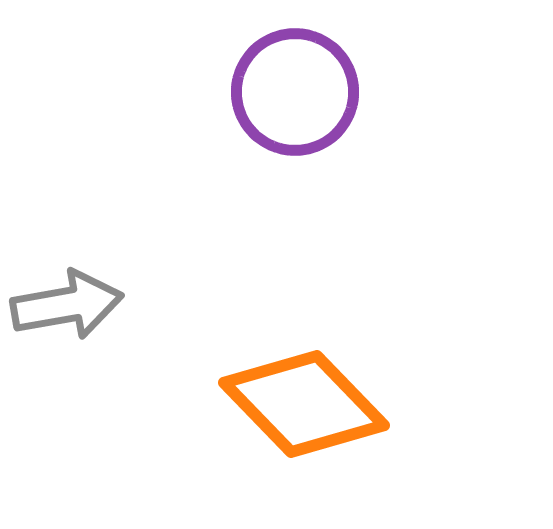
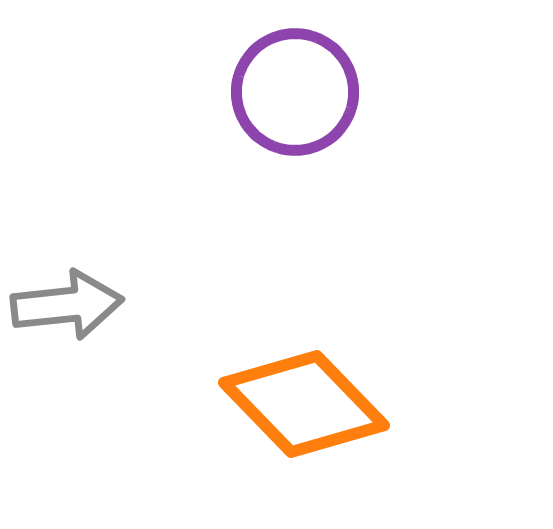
gray arrow: rotated 4 degrees clockwise
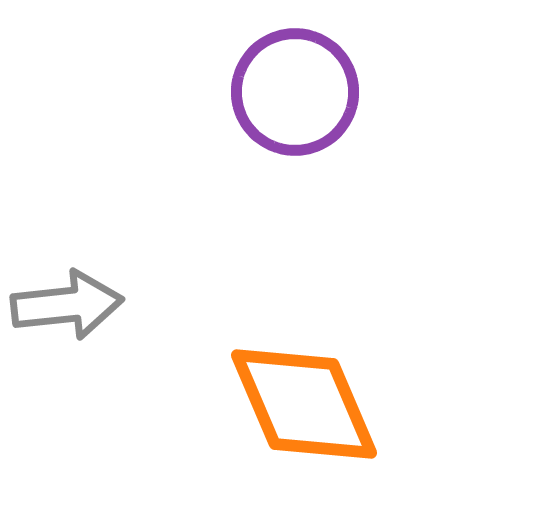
orange diamond: rotated 21 degrees clockwise
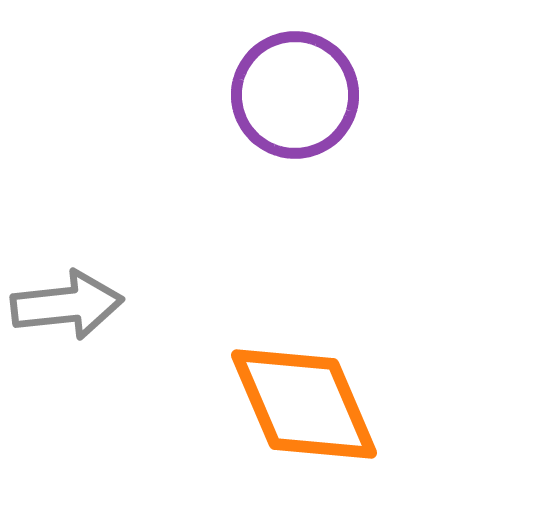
purple circle: moved 3 px down
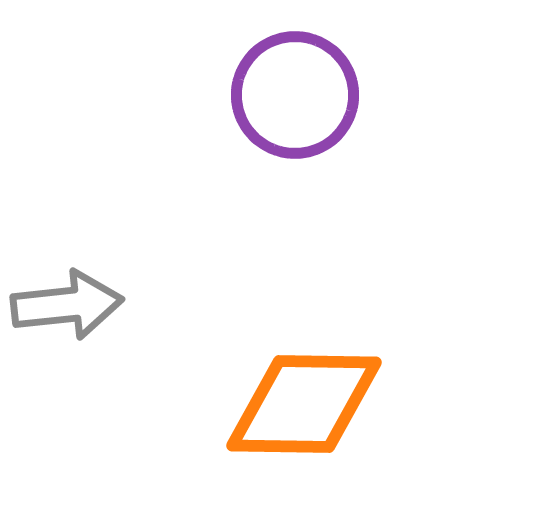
orange diamond: rotated 66 degrees counterclockwise
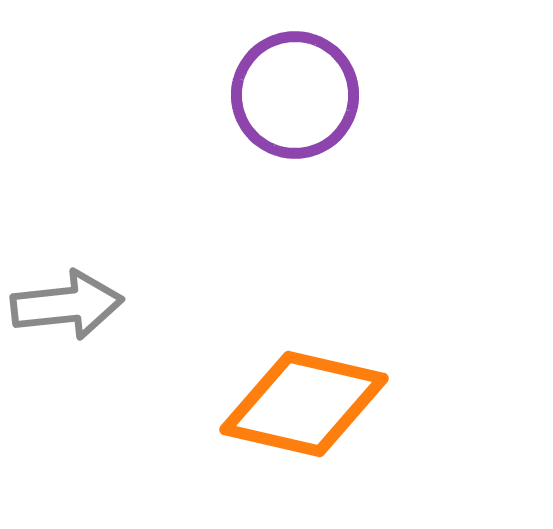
orange diamond: rotated 12 degrees clockwise
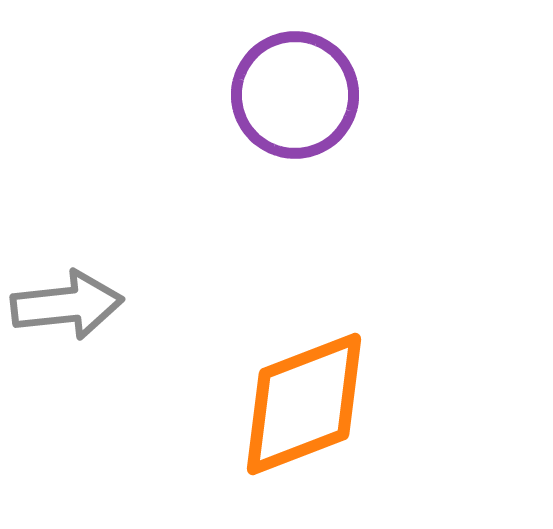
orange diamond: rotated 34 degrees counterclockwise
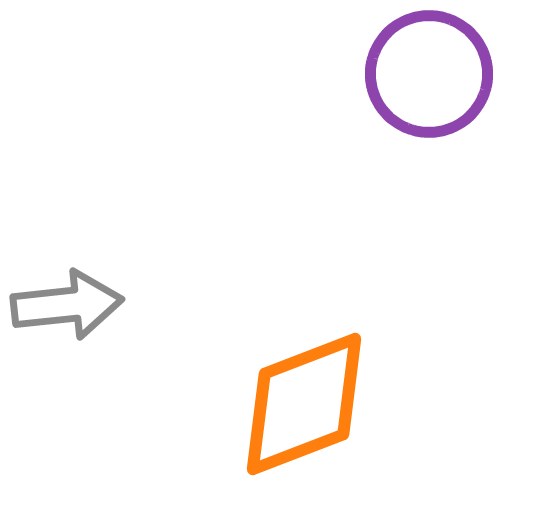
purple circle: moved 134 px right, 21 px up
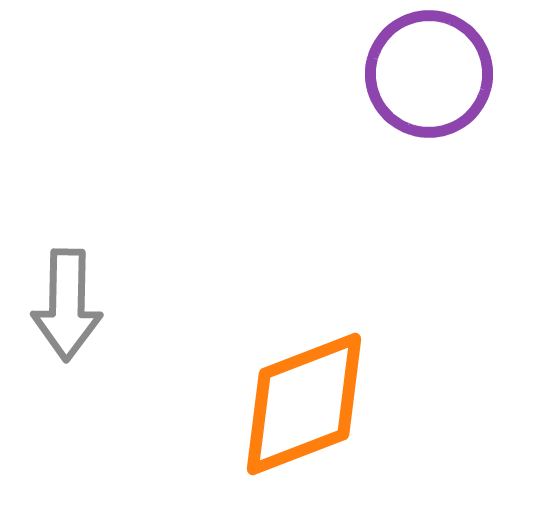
gray arrow: rotated 97 degrees clockwise
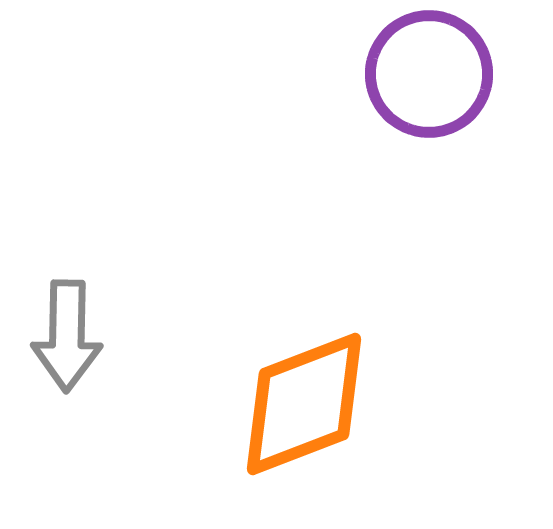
gray arrow: moved 31 px down
